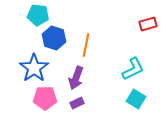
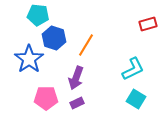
orange line: rotated 20 degrees clockwise
blue star: moved 5 px left, 9 px up
pink pentagon: moved 1 px right
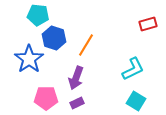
cyan square: moved 2 px down
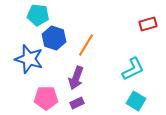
blue star: rotated 20 degrees counterclockwise
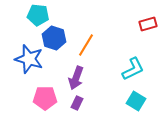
pink pentagon: moved 1 px left
purple rectangle: rotated 40 degrees counterclockwise
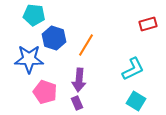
cyan pentagon: moved 4 px left
blue star: rotated 16 degrees counterclockwise
purple arrow: moved 3 px right, 2 px down; rotated 15 degrees counterclockwise
pink pentagon: moved 6 px up; rotated 20 degrees clockwise
purple rectangle: rotated 48 degrees counterclockwise
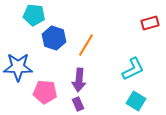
red rectangle: moved 2 px right, 1 px up
blue star: moved 11 px left, 8 px down
pink pentagon: rotated 15 degrees counterclockwise
purple rectangle: moved 1 px right, 1 px down
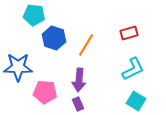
red rectangle: moved 21 px left, 10 px down
